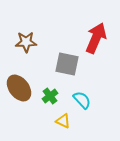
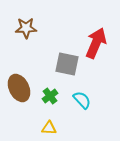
red arrow: moved 5 px down
brown star: moved 14 px up
brown ellipse: rotated 12 degrees clockwise
yellow triangle: moved 14 px left, 7 px down; rotated 21 degrees counterclockwise
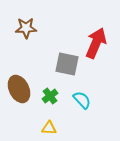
brown ellipse: moved 1 px down
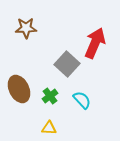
red arrow: moved 1 px left
gray square: rotated 30 degrees clockwise
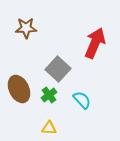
gray square: moved 9 px left, 5 px down
green cross: moved 1 px left, 1 px up
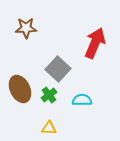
brown ellipse: moved 1 px right
cyan semicircle: rotated 48 degrees counterclockwise
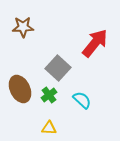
brown star: moved 3 px left, 1 px up
red arrow: rotated 16 degrees clockwise
gray square: moved 1 px up
cyan semicircle: rotated 42 degrees clockwise
